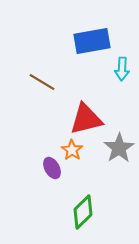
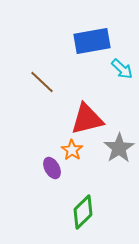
cyan arrow: rotated 50 degrees counterclockwise
brown line: rotated 12 degrees clockwise
red triangle: moved 1 px right
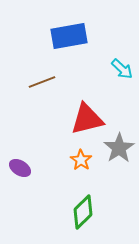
blue rectangle: moved 23 px left, 5 px up
brown line: rotated 64 degrees counterclockwise
orange star: moved 9 px right, 10 px down
purple ellipse: moved 32 px left; rotated 30 degrees counterclockwise
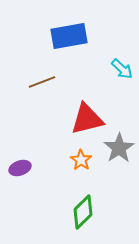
purple ellipse: rotated 50 degrees counterclockwise
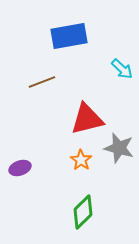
gray star: rotated 24 degrees counterclockwise
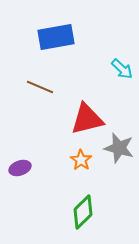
blue rectangle: moved 13 px left, 1 px down
brown line: moved 2 px left, 5 px down; rotated 44 degrees clockwise
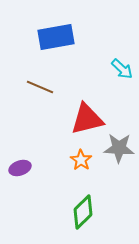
gray star: rotated 12 degrees counterclockwise
